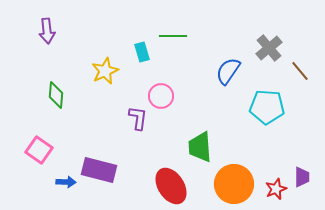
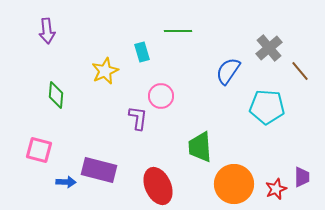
green line: moved 5 px right, 5 px up
pink square: rotated 20 degrees counterclockwise
red ellipse: moved 13 px left; rotated 9 degrees clockwise
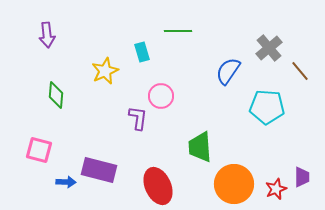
purple arrow: moved 4 px down
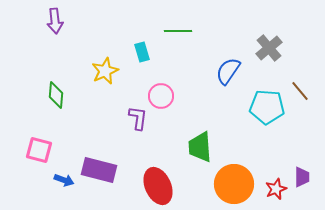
purple arrow: moved 8 px right, 14 px up
brown line: moved 20 px down
blue arrow: moved 2 px left, 2 px up; rotated 18 degrees clockwise
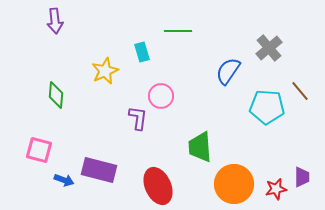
red star: rotated 10 degrees clockwise
